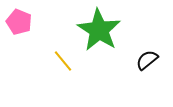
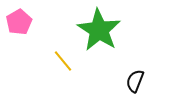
pink pentagon: rotated 20 degrees clockwise
black semicircle: moved 12 px left, 21 px down; rotated 30 degrees counterclockwise
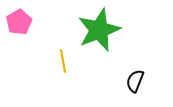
green star: rotated 18 degrees clockwise
yellow line: rotated 30 degrees clockwise
